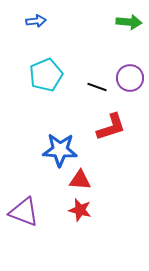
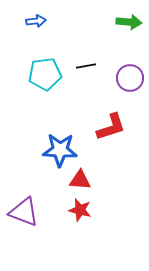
cyan pentagon: moved 1 px left, 1 px up; rotated 16 degrees clockwise
black line: moved 11 px left, 21 px up; rotated 30 degrees counterclockwise
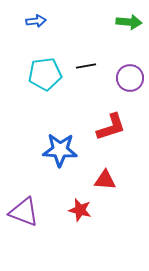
red triangle: moved 25 px right
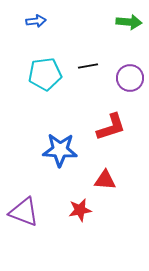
black line: moved 2 px right
red star: rotated 25 degrees counterclockwise
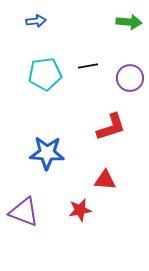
blue star: moved 13 px left, 3 px down
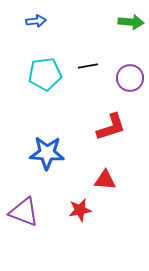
green arrow: moved 2 px right
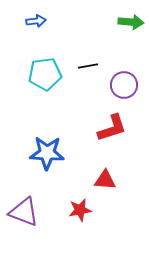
purple circle: moved 6 px left, 7 px down
red L-shape: moved 1 px right, 1 px down
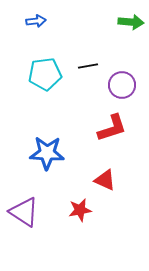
purple circle: moved 2 px left
red triangle: rotated 20 degrees clockwise
purple triangle: rotated 12 degrees clockwise
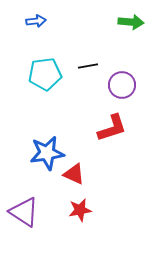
blue star: rotated 12 degrees counterclockwise
red triangle: moved 31 px left, 6 px up
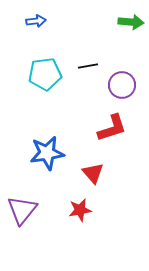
red triangle: moved 19 px right, 1 px up; rotated 25 degrees clockwise
purple triangle: moved 2 px left, 2 px up; rotated 36 degrees clockwise
